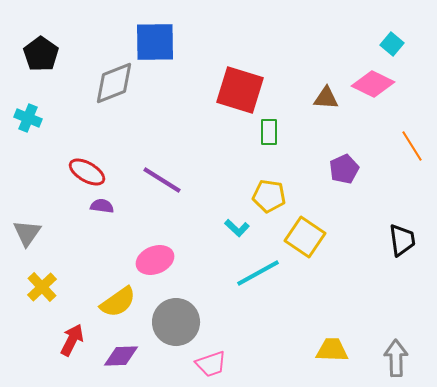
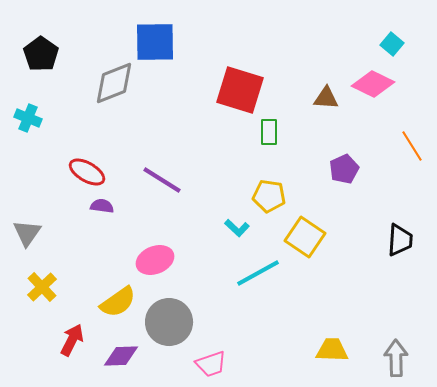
black trapezoid: moved 2 px left; rotated 12 degrees clockwise
gray circle: moved 7 px left
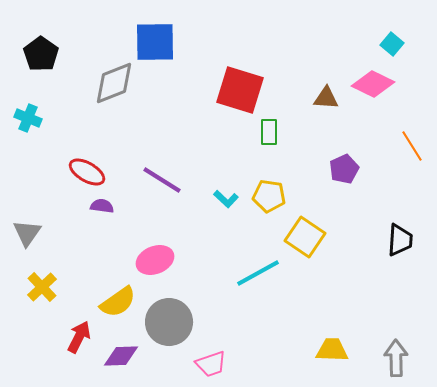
cyan L-shape: moved 11 px left, 29 px up
red arrow: moved 7 px right, 3 px up
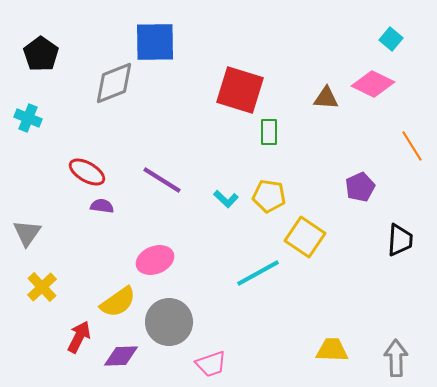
cyan square: moved 1 px left, 5 px up
purple pentagon: moved 16 px right, 18 px down
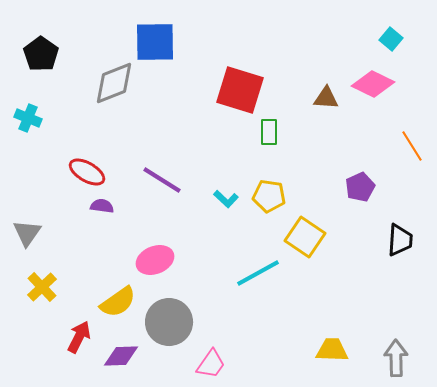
pink trapezoid: rotated 36 degrees counterclockwise
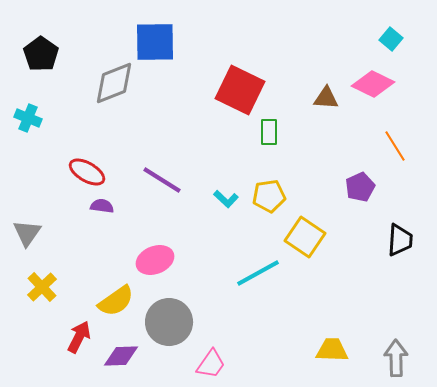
red square: rotated 9 degrees clockwise
orange line: moved 17 px left
yellow pentagon: rotated 16 degrees counterclockwise
yellow semicircle: moved 2 px left, 1 px up
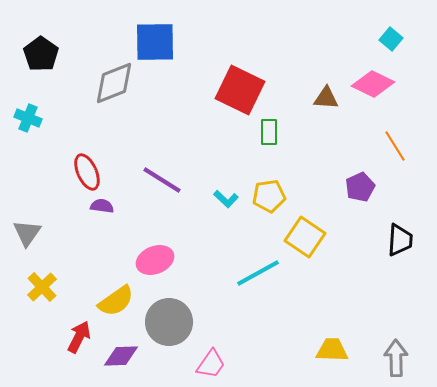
red ellipse: rotated 36 degrees clockwise
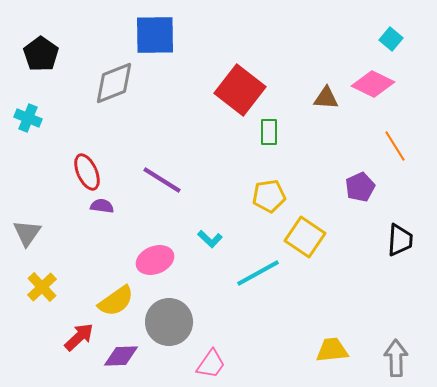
blue square: moved 7 px up
red square: rotated 12 degrees clockwise
cyan L-shape: moved 16 px left, 40 px down
red arrow: rotated 20 degrees clockwise
yellow trapezoid: rotated 8 degrees counterclockwise
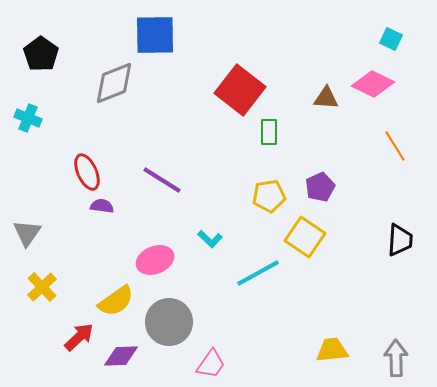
cyan square: rotated 15 degrees counterclockwise
purple pentagon: moved 40 px left
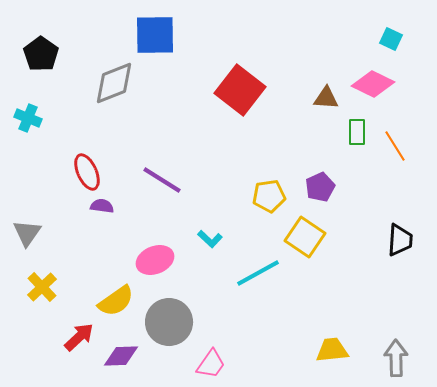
green rectangle: moved 88 px right
